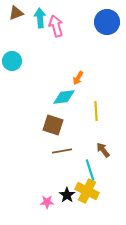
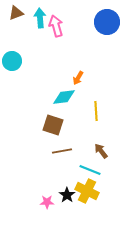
brown arrow: moved 2 px left, 1 px down
cyan line: rotated 50 degrees counterclockwise
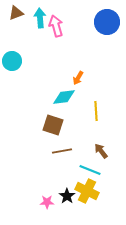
black star: moved 1 px down
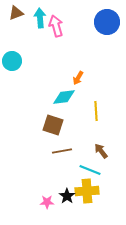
yellow cross: rotated 30 degrees counterclockwise
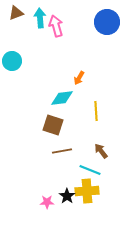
orange arrow: moved 1 px right
cyan diamond: moved 2 px left, 1 px down
